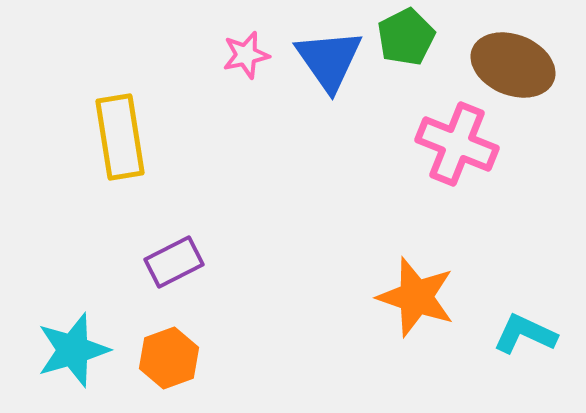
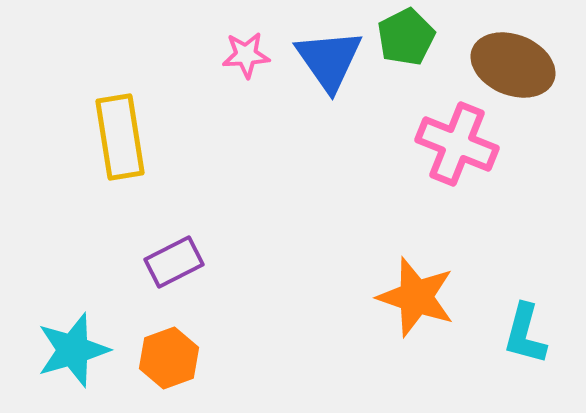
pink star: rotated 9 degrees clockwise
cyan L-shape: rotated 100 degrees counterclockwise
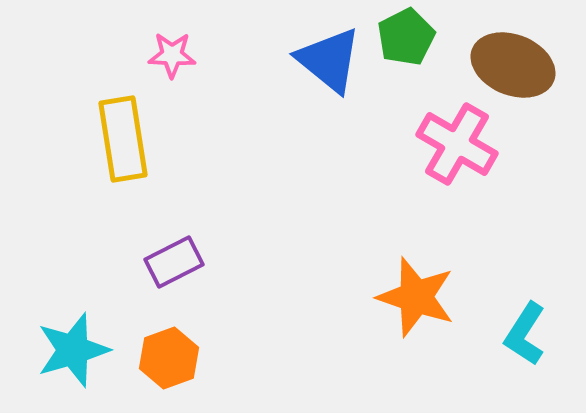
pink star: moved 74 px left; rotated 6 degrees clockwise
blue triangle: rotated 16 degrees counterclockwise
yellow rectangle: moved 3 px right, 2 px down
pink cross: rotated 8 degrees clockwise
cyan L-shape: rotated 18 degrees clockwise
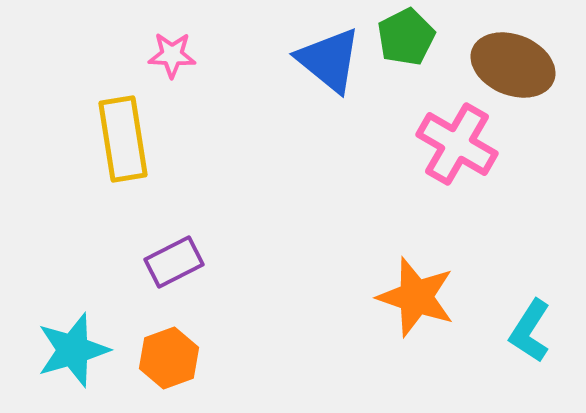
cyan L-shape: moved 5 px right, 3 px up
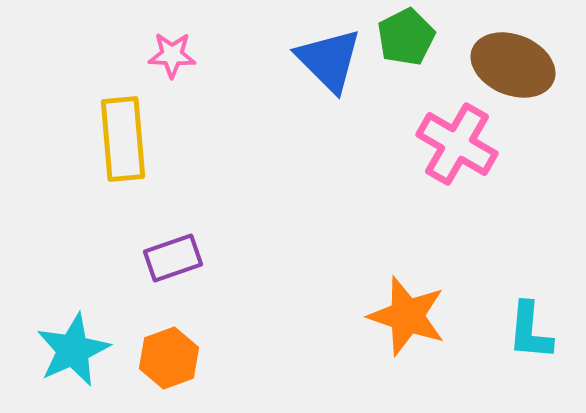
blue triangle: rotated 6 degrees clockwise
yellow rectangle: rotated 4 degrees clockwise
purple rectangle: moved 1 px left, 4 px up; rotated 8 degrees clockwise
orange star: moved 9 px left, 19 px down
cyan L-shape: rotated 28 degrees counterclockwise
cyan star: rotated 8 degrees counterclockwise
